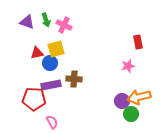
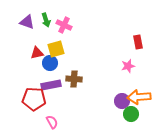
orange arrow: rotated 10 degrees clockwise
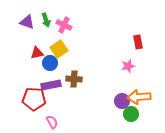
yellow square: moved 3 px right; rotated 18 degrees counterclockwise
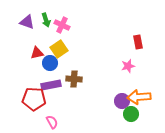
pink cross: moved 2 px left
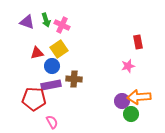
blue circle: moved 2 px right, 3 px down
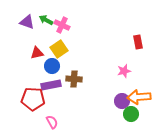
green arrow: rotated 136 degrees clockwise
pink star: moved 4 px left, 5 px down
red pentagon: moved 1 px left
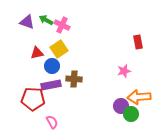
purple circle: moved 1 px left, 5 px down
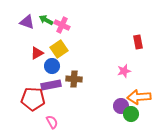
red triangle: rotated 16 degrees counterclockwise
